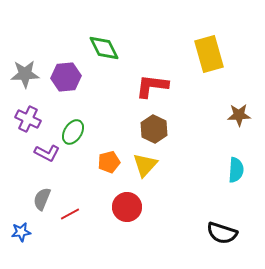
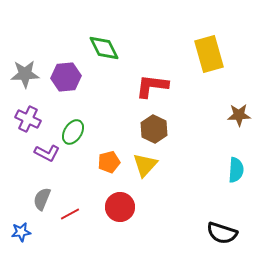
red circle: moved 7 px left
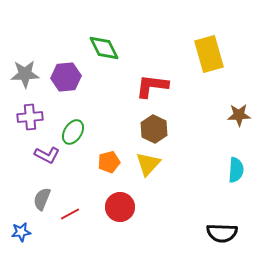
purple cross: moved 2 px right, 2 px up; rotated 30 degrees counterclockwise
purple L-shape: moved 2 px down
yellow triangle: moved 3 px right, 1 px up
black semicircle: rotated 16 degrees counterclockwise
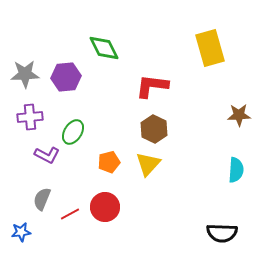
yellow rectangle: moved 1 px right, 6 px up
red circle: moved 15 px left
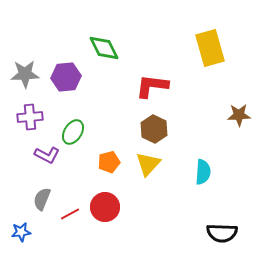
cyan semicircle: moved 33 px left, 2 px down
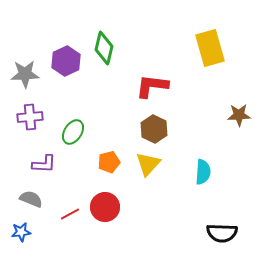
green diamond: rotated 40 degrees clockwise
purple hexagon: moved 16 px up; rotated 20 degrees counterclockwise
purple L-shape: moved 3 px left, 9 px down; rotated 25 degrees counterclockwise
gray semicircle: moved 11 px left; rotated 90 degrees clockwise
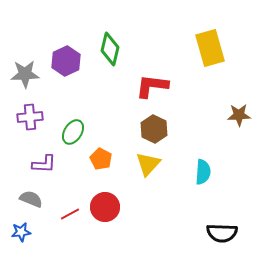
green diamond: moved 6 px right, 1 px down
orange pentagon: moved 8 px left, 3 px up; rotated 30 degrees counterclockwise
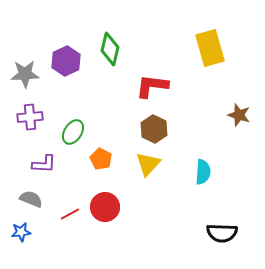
brown star: rotated 20 degrees clockwise
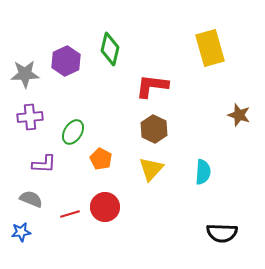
yellow triangle: moved 3 px right, 5 px down
red line: rotated 12 degrees clockwise
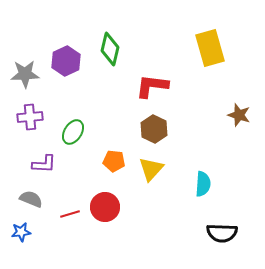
orange pentagon: moved 13 px right, 2 px down; rotated 20 degrees counterclockwise
cyan semicircle: moved 12 px down
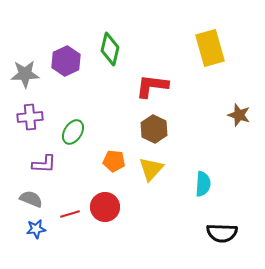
blue star: moved 15 px right, 3 px up
